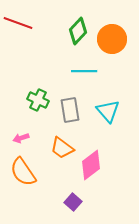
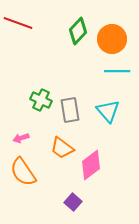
cyan line: moved 33 px right
green cross: moved 3 px right
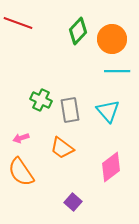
pink diamond: moved 20 px right, 2 px down
orange semicircle: moved 2 px left
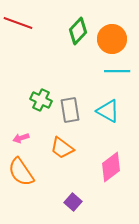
cyan triangle: rotated 20 degrees counterclockwise
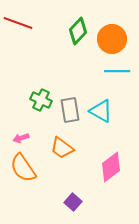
cyan triangle: moved 7 px left
orange semicircle: moved 2 px right, 4 px up
